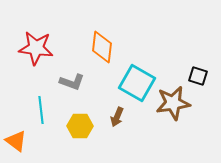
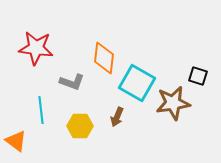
orange diamond: moved 2 px right, 11 px down
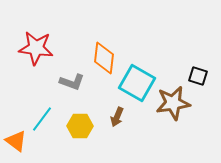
cyan line: moved 1 px right, 9 px down; rotated 44 degrees clockwise
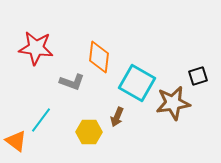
orange diamond: moved 5 px left, 1 px up
black square: rotated 36 degrees counterclockwise
cyan line: moved 1 px left, 1 px down
yellow hexagon: moved 9 px right, 6 px down
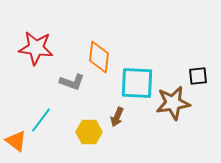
black square: rotated 12 degrees clockwise
cyan square: rotated 27 degrees counterclockwise
